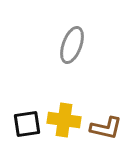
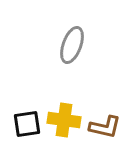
brown L-shape: moved 1 px left, 1 px up
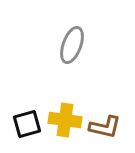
yellow cross: moved 1 px right
black square: rotated 8 degrees counterclockwise
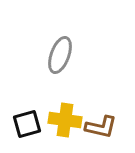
gray ellipse: moved 12 px left, 10 px down
brown L-shape: moved 4 px left
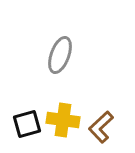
yellow cross: moved 2 px left
brown L-shape: rotated 124 degrees clockwise
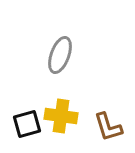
yellow cross: moved 2 px left, 4 px up
brown L-shape: moved 7 px right; rotated 64 degrees counterclockwise
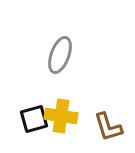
black square: moved 7 px right, 5 px up
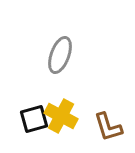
yellow cross: rotated 20 degrees clockwise
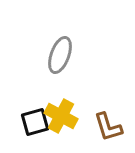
black square: moved 1 px right, 3 px down
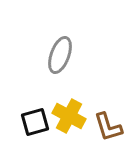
yellow cross: moved 8 px right
